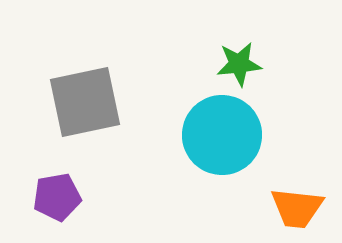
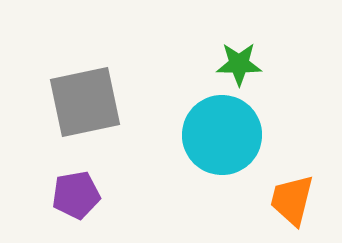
green star: rotated 6 degrees clockwise
purple pentagon: moved 19 px right, 2 px up
orange trapezoid: moved 5 px left, 8 px up; rotated 98 degrees clockwise
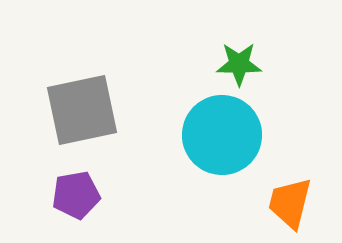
gray square: moved 3 px left, 8 px down
orange trapezoid: moved 2 px left, 3 px down
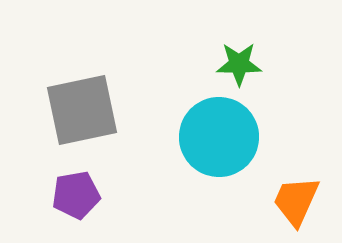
cyan circle: moved 3 px left, 2 px down
orange trapezoid: moved 6 px right, 2 px up; rotated 10 degrees clockwise
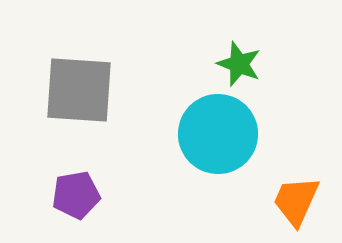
green star: rotated 21 degrees clockwise
gray square: moved 3 px left, 20 px up; rotated 16 degrees clockwise
cyan circle: moved 1 px left, 3 px up
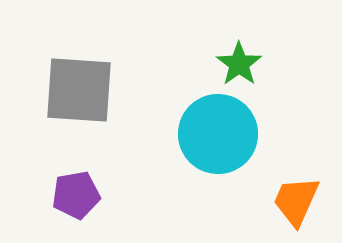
green star: rotated 15 degrees clockwise
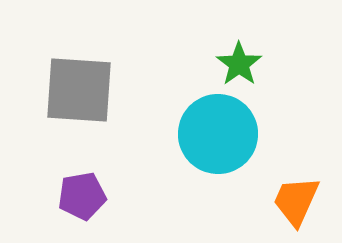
purple pentagon: moved 6 px right, 1 px down
